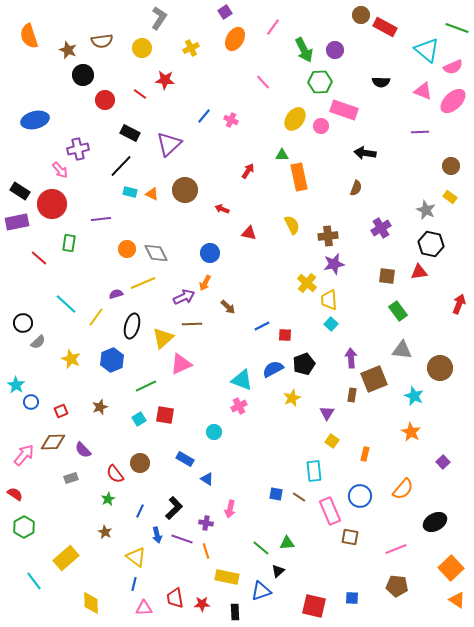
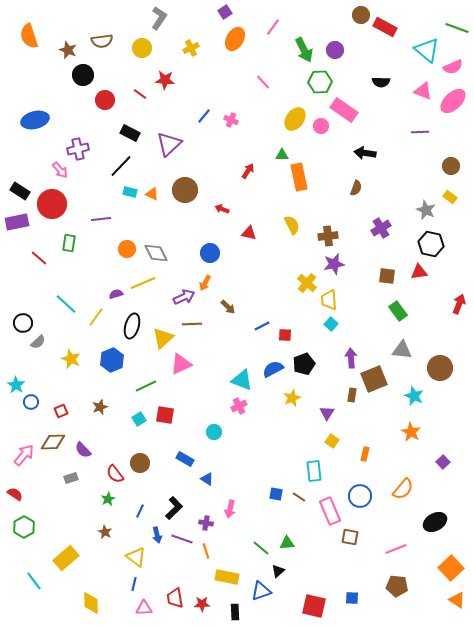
pink rectangle at (344, 110): rotated 16 degrees clockwise
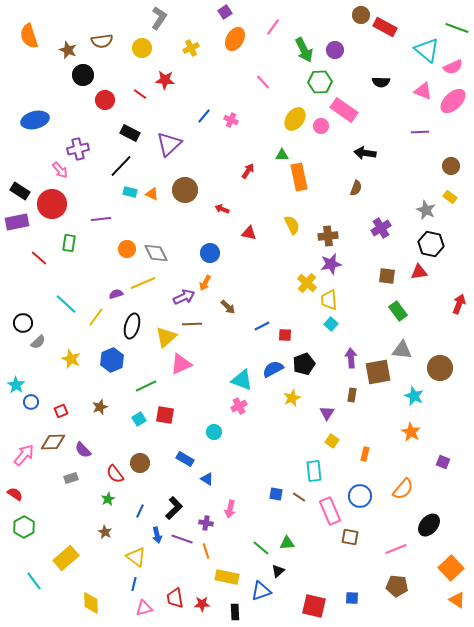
purple star at (334, 264): moved 3 px left
yellow triangle at (163, 338): moved 3 px right, 1 px up
brown square at (374, 379): moved 4 px right, 7 px up; rotated 12 degrees clockwise
purple square at (443, 462): rotated 24 degrees counterclockwise
black ellipse at (435, 522): moved 6 px left, 3 px down; rotated 20 degrees counterclockwise
pink triangle at (144, 608): rotated 12 degrees counterclockwise
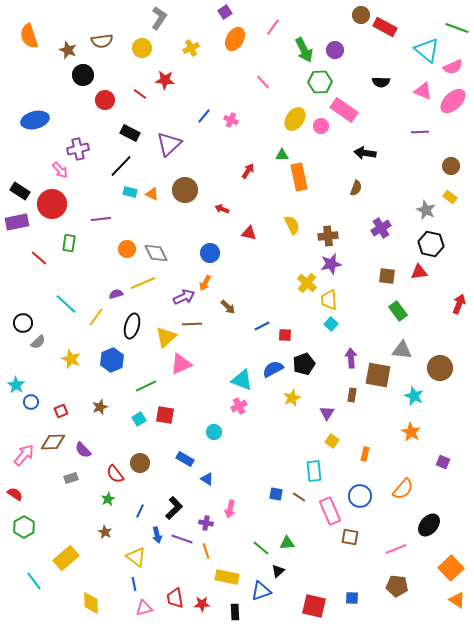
brown square at (378, 372): moved 3 px down; rotated 20 degrees clockwise
blue line at (134, 584): rotated 24 degrees counterclockwise
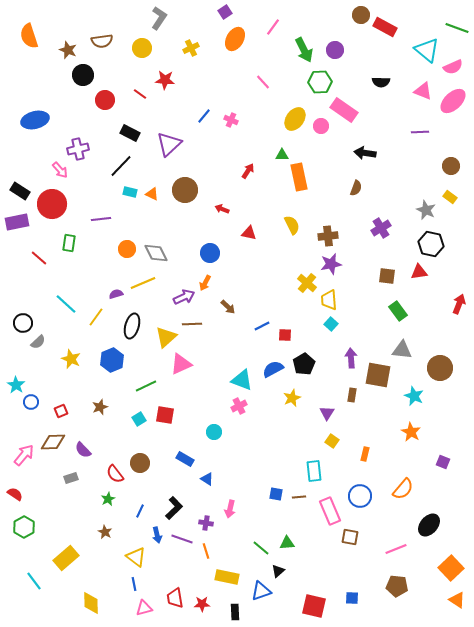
black pentagon at (304, 364): rotated 10 degrees counterclockwise
brown line at (299, 497): rotated 40 degrees counterclockwise
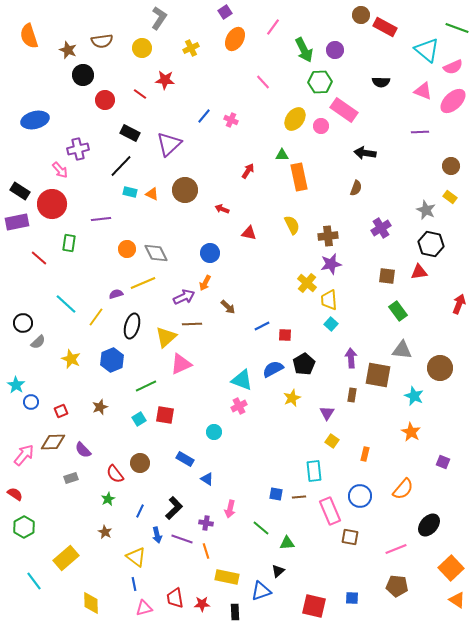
green line at (261, 548): moved 20 px up
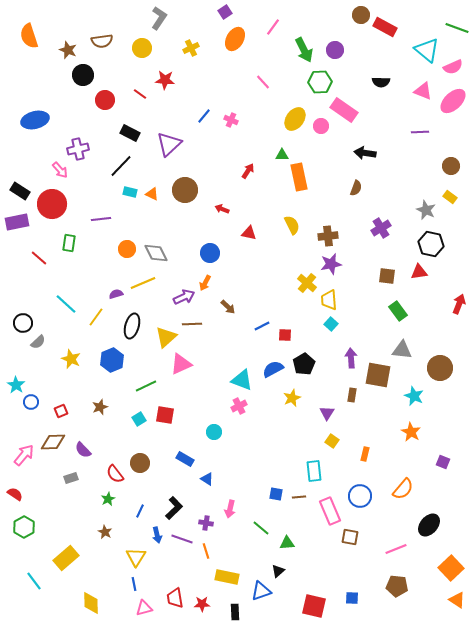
yellow triangle at (136, 557): rotated 25 degrees clockwise
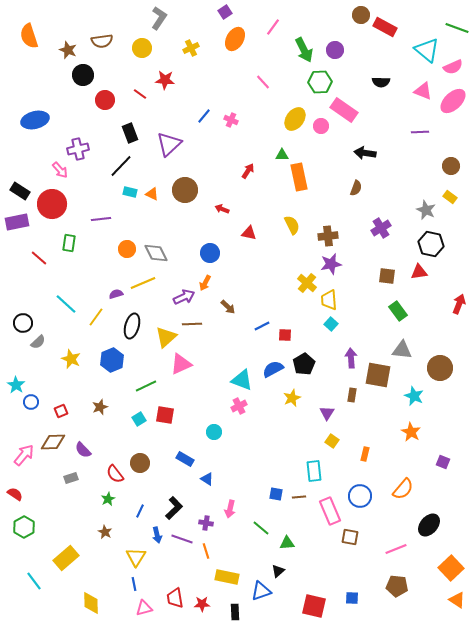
black rectangle at (130, 133): rotated 42 degrees clockwise
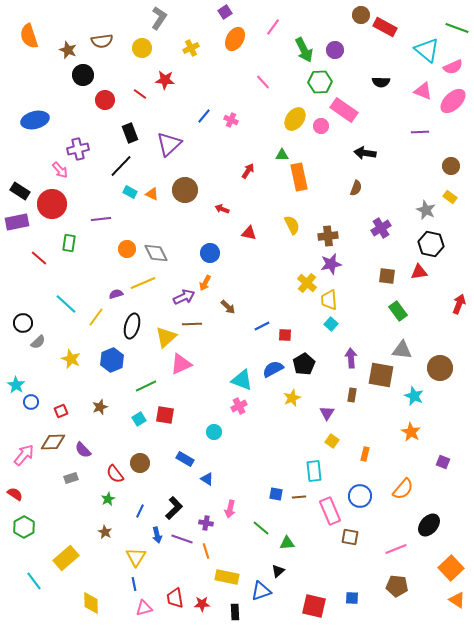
cyan rectangle at (130, 192): rotated 16 degrees clockwise
brown square at (378, 375): moved 3 px right
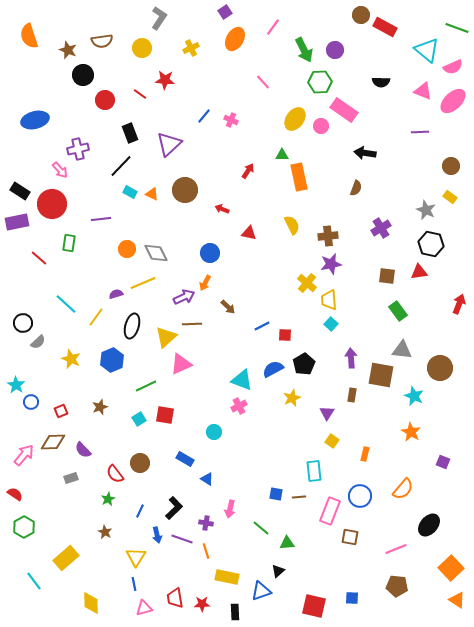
pink rectangle at (330, 511): rotated 44 degrees clockwise
